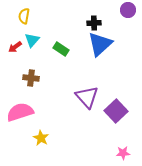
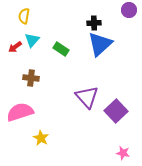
purple circle: moved 1 px right
pink star: rotated 16 degrees clockwise
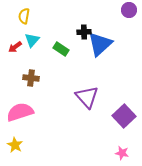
black cross: moved 10 px left, 9 px down
purple square: moved 8 px right, 5 px down
yellow star: moved 26 px left, 7 px down
pink star: moved 1 px left
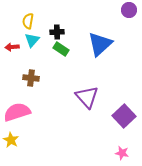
yellow semicircle: moved 4 px right, 5 px down
black cross: moved 27 px left
red arrow: moved 3 px left; rotated 32 degrees clockwise
pink semicircle: moved 3 px left
yellow star: moved 4 px left, 5 px up
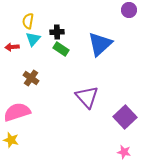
cyan triangle: moved 1 px right, 1 px up
brown cross: rotated 28 degrees clockwise
purple square: moved 1 px right, 1 px down
yellow star: rotated 14 degrees counterclockwise
pink star: moved 2 px right, 1 px up
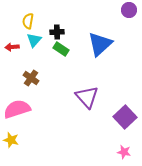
cyan triangle: moved 1 px right, 1 px down
pink semicircle: moved 3 px up
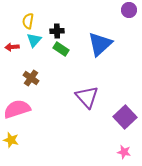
black cross: moved 1 px up
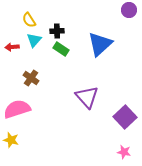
yellow semicircle: moved 1 px right, 1 px up; rotated 42 degrees counterclockwise
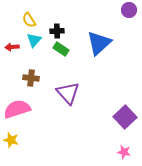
blue triangle: moved 1 px left, 1 px up
brown cross: rotated 28 degrees counterclockwise
purple triangle: moved 19 px left, 4 px up
